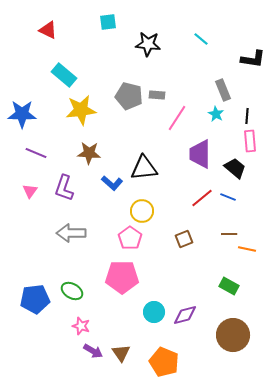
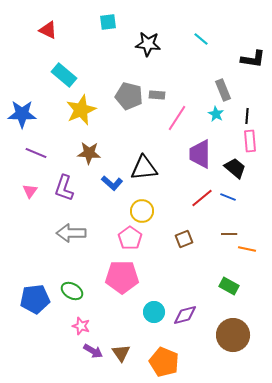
yellow star at (81, 110): rotated 16 degrees counterclockwise
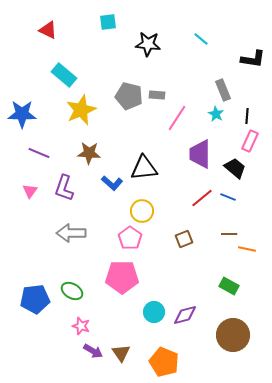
pink rectangle at (250, 141): rotated 30 degrees clockwise
purple line at (36, 153): moved 3 px right
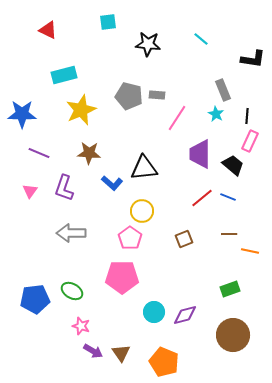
cyan rectangle at (64, 75): rotated 55 degrees counterclockwise
black trapezoid at (235, 168): moved 2 px left, 3 px up
orange line at (247, 249): moved 3 px right, 2 px down
green rectangle at (229, 286): moved 1 px right, 3 px down; rotated 48 degrees counterclockwise
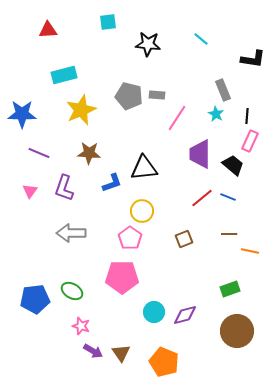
red triangle at (48, 30): rotated 30 degrees counterclockwise
blue L-shape at (112, 183): rotated 60 degrees counterclockwise
brown circle at (233, 335): moved 4 px right, 4 px up
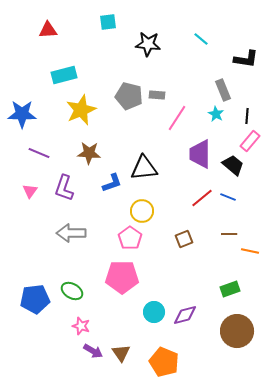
black L-shape at (253, 59): moved 7 px left
pink rectangle at (250, 141): rotated 15 degrees clockwise
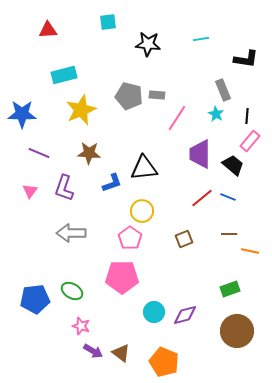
cyan line at (201, 39): rotated 49 degrees counterclockwise
brown triangle at (121, 353): rotated 18 degrees counterclockwise
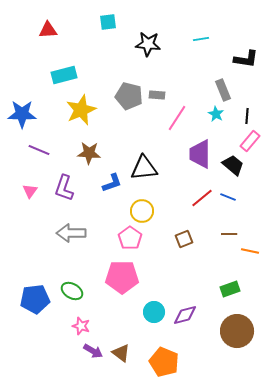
purple line at (39, 153): moved 3 px up
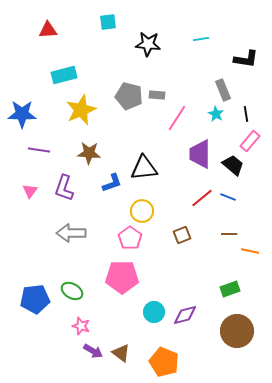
black line at (247, 116): moved 1 px left, 2 px up; rotated 14 degrees counterclockwise
purple line at (39, 150): rotated 15 degrees counterclockwise
brown square at (184, 239): moved 2 px left, 4 px up
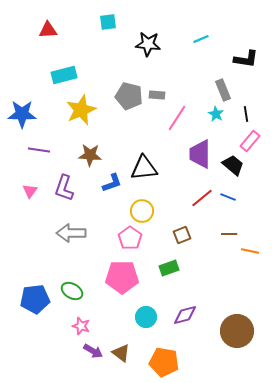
cyan line at (201, 39): rotated 14 degrees counterclockwise
brown star at (89, 153): moved 1 px right, 2 px down
green rectangle at (230, 289): moved 61 px left, 21 px up
cyan circle at (154, 312): moved 8 px left, 5 px down
orange pentagon at (164, 362): rotated 12 degrees counterclockwise
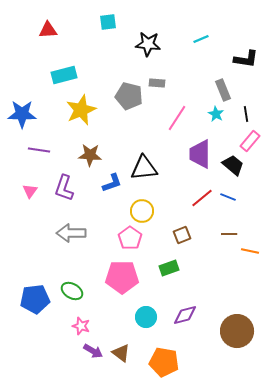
gray rectangle at (157, 95): moved 12 px up
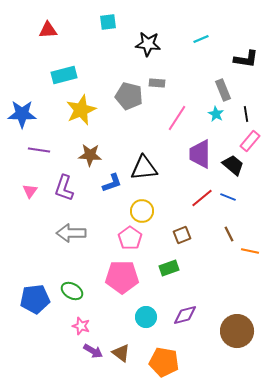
brown line at (229, 234): rotated 63 degrees clockwise
